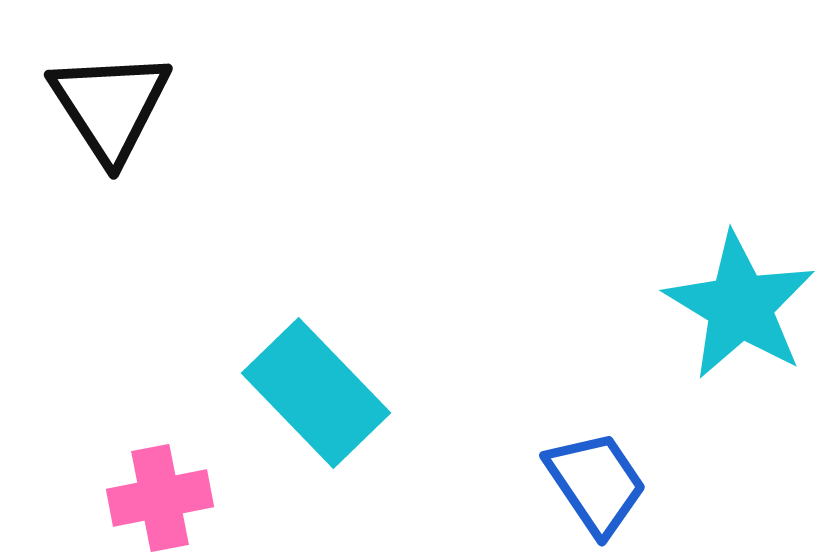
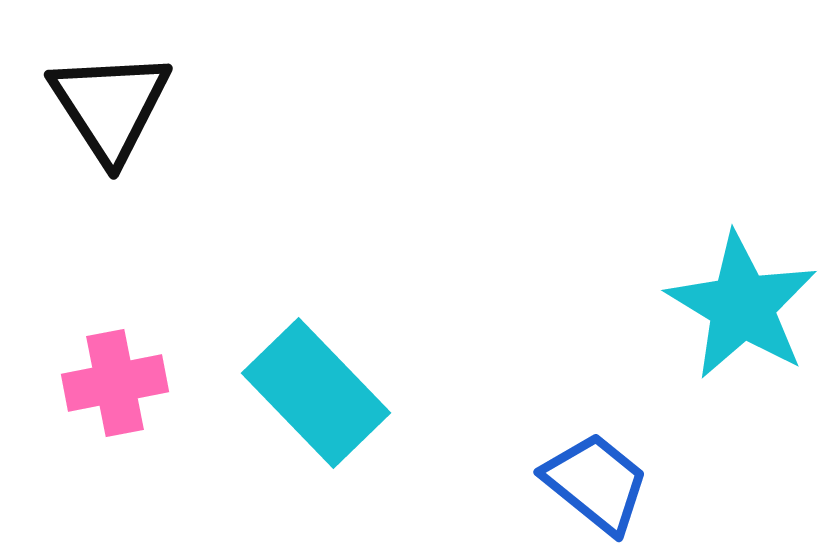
cyan star: moved 2 px right
blue trapezoid: rotated 17 degrees counterclockwise
pink cross: moved 45 px left, 115 px up
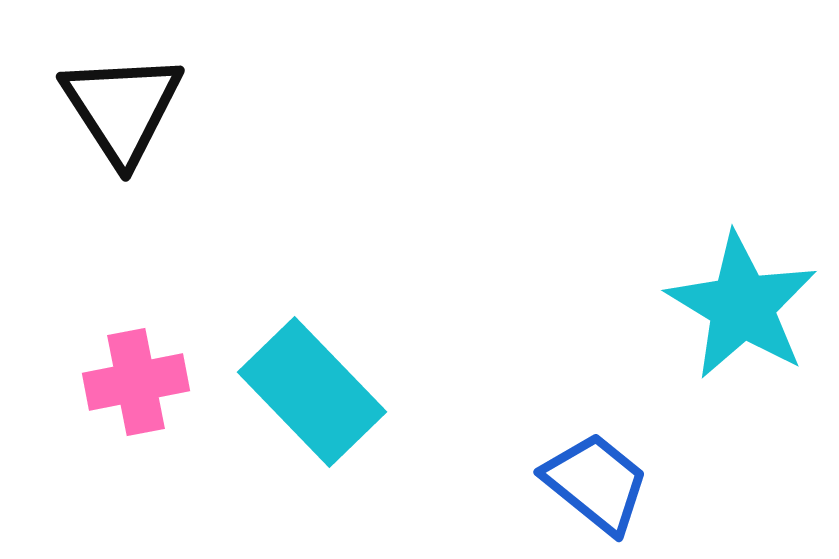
black triangle: moved 12 px right, 2 px down
pink cross: moved 21 px right, 1 px up
cyan rectangle: moved 4 px left, 1 px up
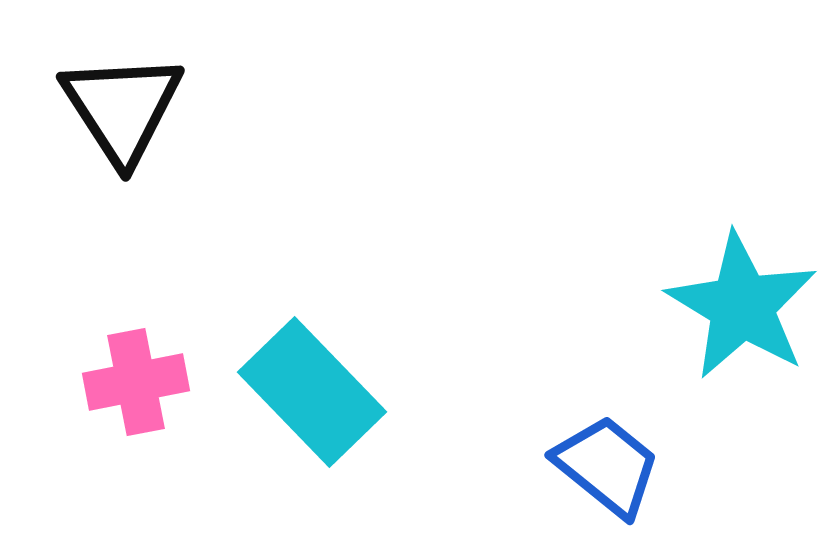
blue trapezoid: moved 11 px right, 17 px up
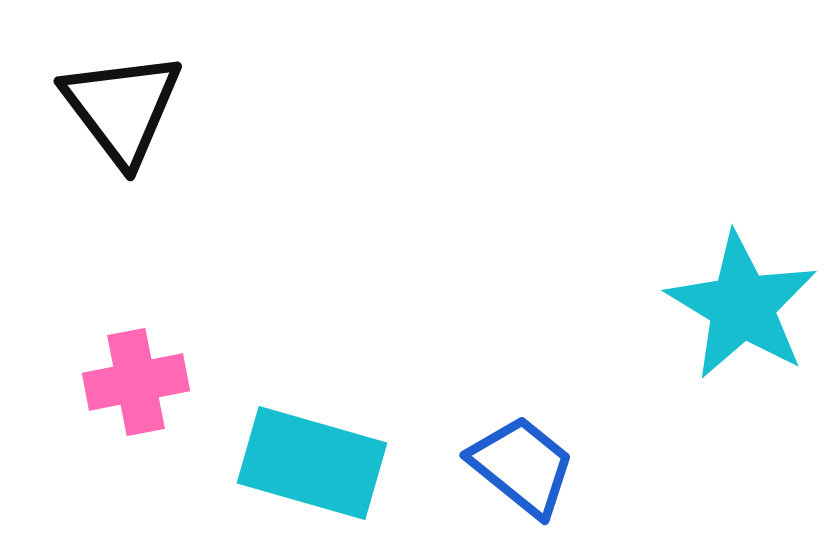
black triangle: rotated 4 degrees counterclockwise
cyan rectangle: moved 71 px down; rotated 30 degrees counterclockwise
blue trapezoid: moved 85 px left
